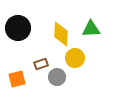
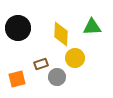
green triangle: moved 1 px right, 2 px up
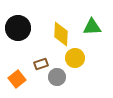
orange square: rotated 24 degrees counterclockwise
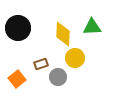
yellow diamond: moved 2 px right
gray circle: moved 1 px right
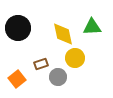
yellow diamond: rotated 15 degrees counterclockwise
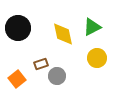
green triangle: rotated 24 degrees counterclockwise
yellow circle: moved 22 px right
gray circle: moved 1 px left, 1 px up
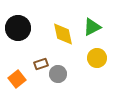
gray circle: moved 1 px right, 2 px up
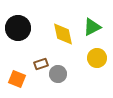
orange square: rotated 30 degrees counterclockwise
